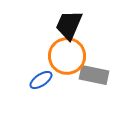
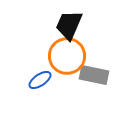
blue ellipse: moved 1 px left
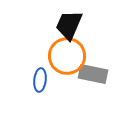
gray rectangle: moved 1 px left, 1 px up
blue ellipse: rotated 50 degrees counterclockwise
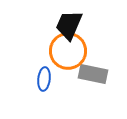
orange circle: moved 1 px right, 5 px up
blue ellipse: moved 4 px right, 1 px up
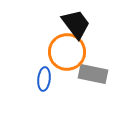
black trapezoid: moved 7 px right, 1 px up; rotated 120 degrees clockwise
orange circle: moved 1 px left, 1 px down
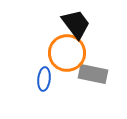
orange circle: moved 1 px down
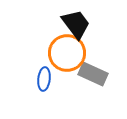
gray rectangle: rotated 12 degrees clockwise
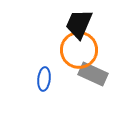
black trapezoid: moved 3 px right; rotated 120 degrees counterclockwise
orange circle: moved 12 px right, 3 px up
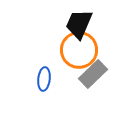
gray rectangle: rotated 68 degrees counterclockwise
